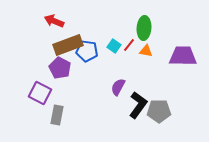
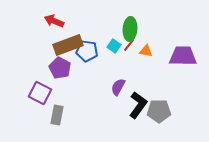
green ellipse: moved 14 px left, 1 px down
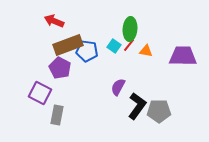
black L-shape: moved 1 px left, 1 px down
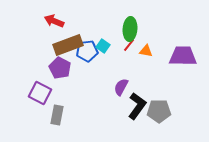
cyan square: moved 11 px left
blue pentagon: rotated 15 degrees counterclockwise
purple semicircle: moved 3 px right
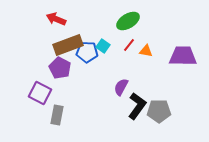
red arrow: moved 2 px right, 2 px up
green ellipse: moved 2 px left, 8 px up; rotated 55 degrees clockwise
blue pentagon: moved 1 px down; rotated 10 degrees clockwise
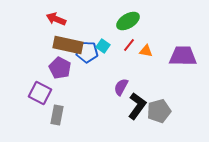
brown rectangle: rotated 32 degrees clockwise
gray pentagon: rotated 15 degrees counterclockwise
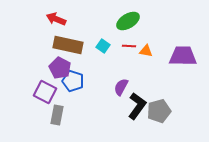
red line: moved 1 px down; rotated 56 degrees clockwise
blue pentagon: moved 14 px left, 29 px down; rotated 15 degrees clockwise
purple square: moved 5 px right, 1 px up
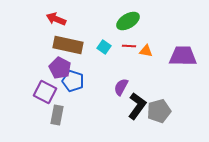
cyan square: moved 1 px right, 1 px down
